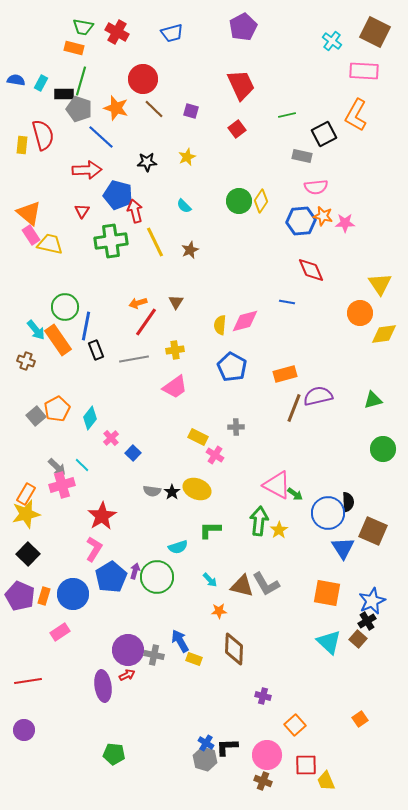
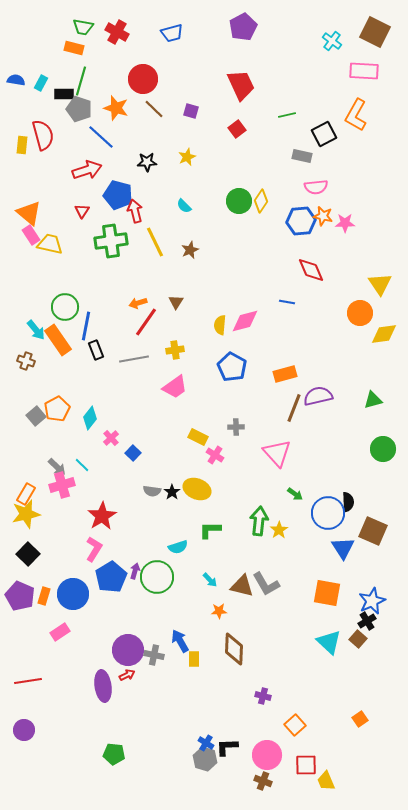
red arrow at (87, 170): rotated 16 degrees counterclockwise
pink triangle at (277, 485): moved 32 px up; rotated 20 degrees clockwise
yellow rectangle at (194, 659): rotated 70 degrees clockwise
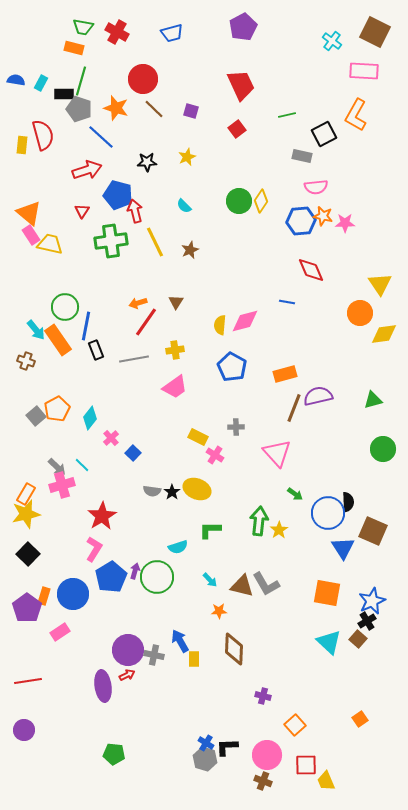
purple pentagon at (20, 596): moved 7 px right, 12 px down; rotated 12 degrees clockwise
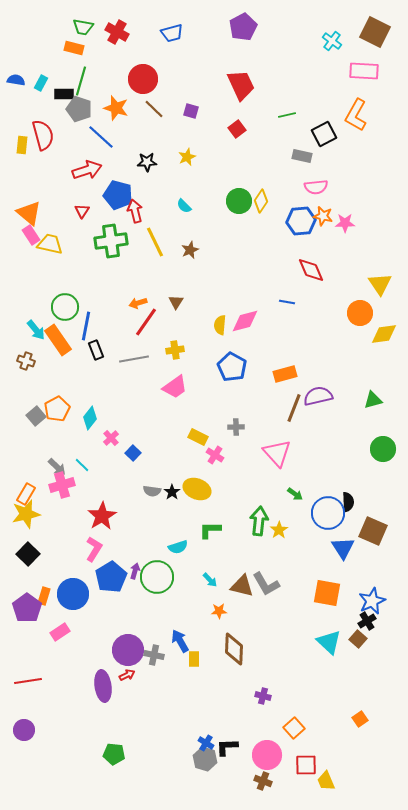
orange square at (295, 725): moved 1 px left, 3 px down
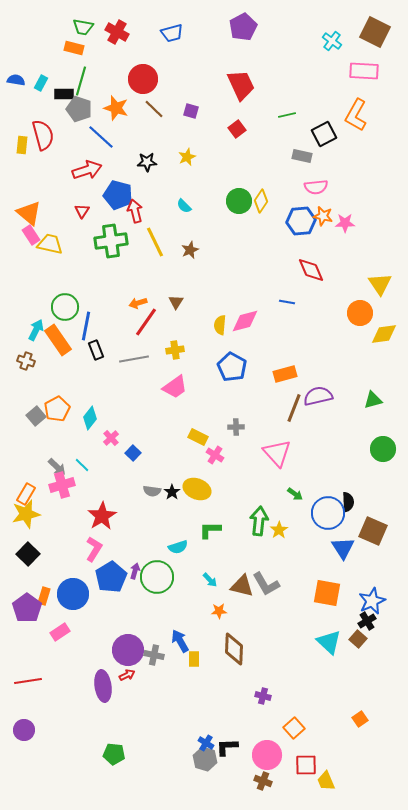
cyan arrow at (36, 330): rotated 115 degrees counterclockwise
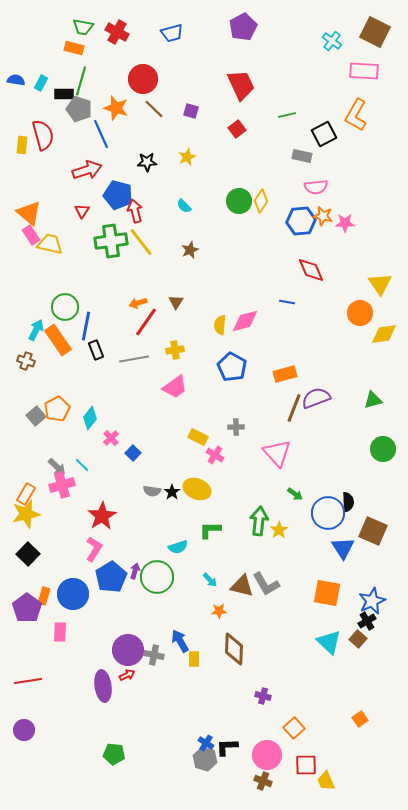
blue line at (101, 137): moved 3 px up; rotated 24 degrees clockwise
yellow line at (155, 242): moved 14 px left; rotated 12 degrees counterclockwise
purple semicircle at (318, 396): moved 2 px left, 2 px down; rotated 8 degrees counterclockwise
pink rectangle at (60, 632): rotated 54 degrees counterclockwise
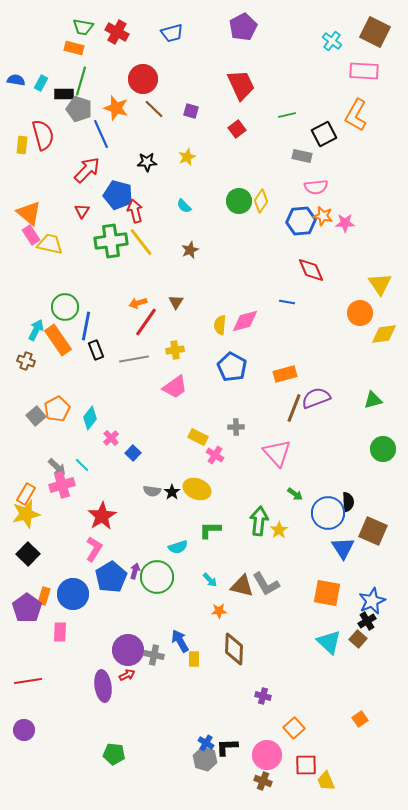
red arrow at (87, 170): rotated 28 degrees counterclockwise
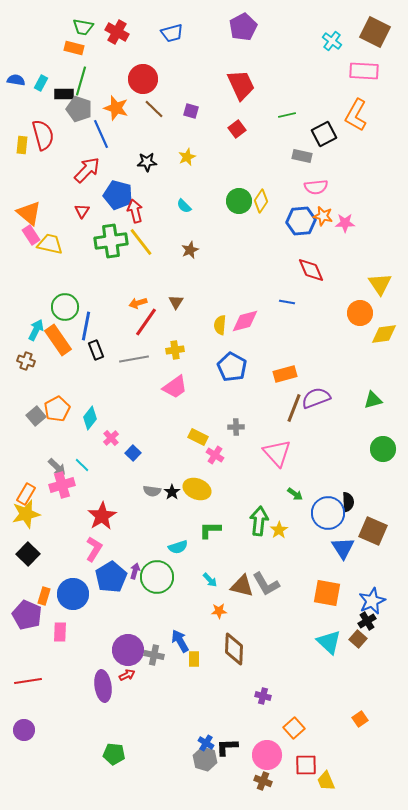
purple pentagon at (27, 608): moved 7 px down; rotated 12 degrees counterclockwise
